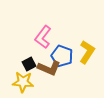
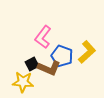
yellow L-shape: rotated 15 degrees clockwise
black square: moved 3 px right
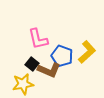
pink L-shape: moved 5 px left, 2 px down; rotated 50 degrees counterclockwise
black square: rotated 24 degrees counterclockwise
brown L-shape: moved 2 px down
yellow star: moved 2 px down; rotated 15 degrees counterclockwise
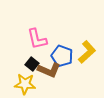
pink L-shape: moved 1 px left
yellow star: moved 2 px right; rotated 15 degrees clockwise
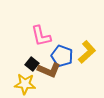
pink L-shape: moved 4 px right, 3 px up
